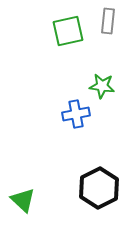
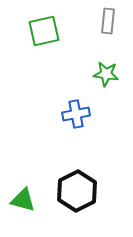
green square: moved 24 px left
green star: moved 4 px right, 12 px up
black hexagon: moved 22 px left, 3 px down
green triangle: rotated 28 degrees counterclockwise
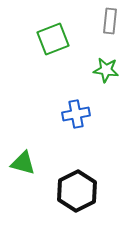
gray rectangle: moved 2 px right
green square: moved 9 px right, 8 px down; rotated 8 degrees counterclockwise
green star: moved 4 px up
green triangle: moved 37 px up
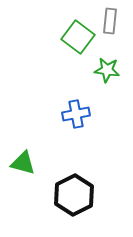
green square: moved 25 px right, 2 px up; rotated 32 degrees counterclockwise
green star: moved 1 px right
black hexagon: moved 3 px left, 4 px down
